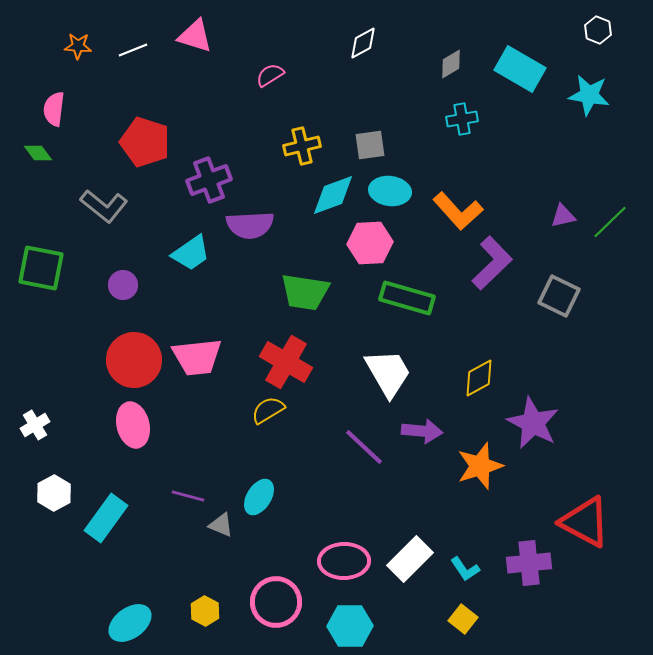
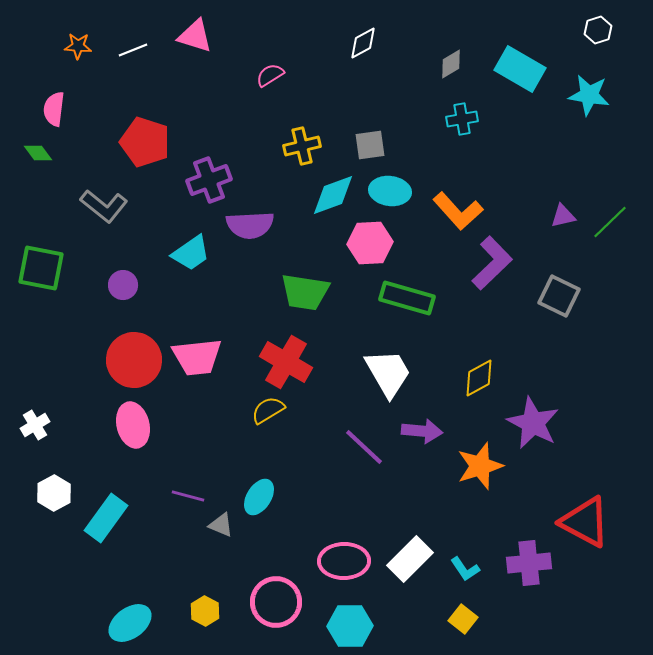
white hexagon at (598, 30): rotated 20 degrees clockwise
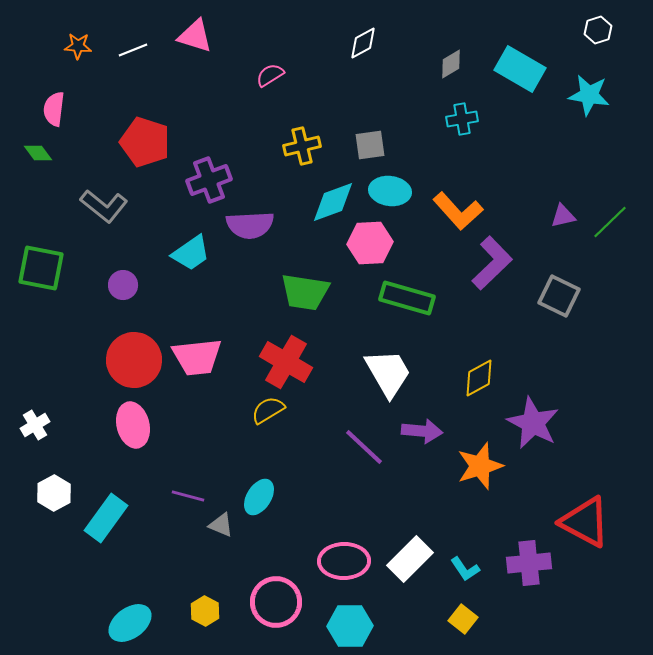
cyan diamond at (333, 195): moved 7 px down
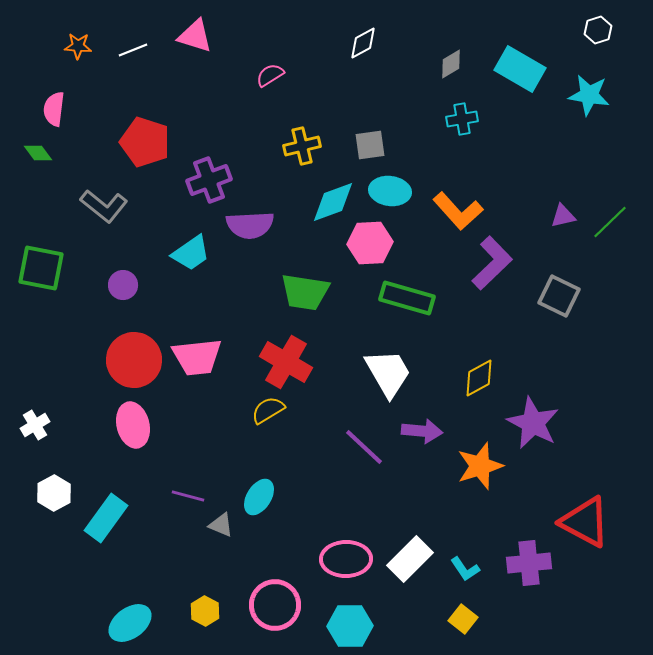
pink ellipse at (344, 561): moved 2 px right, 2 px up
pink circle at (276, 602): moved 1 px left, 3 px down
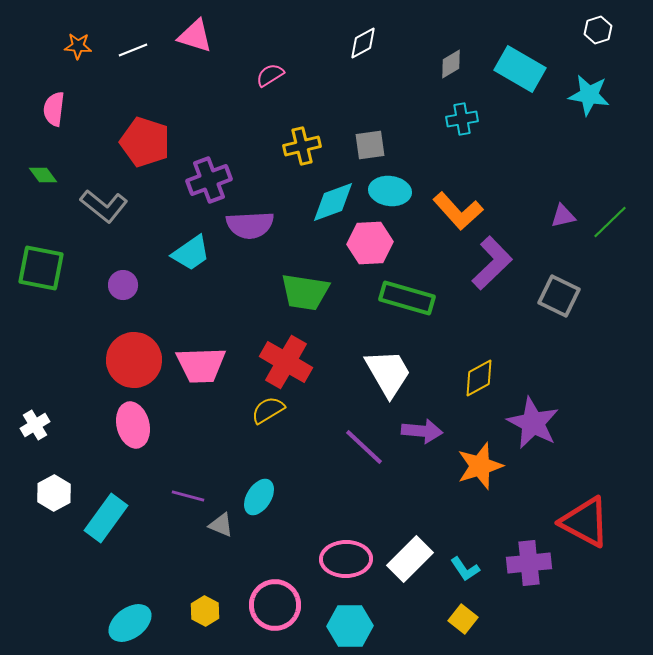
green diamond at (38, 153): moved 5 px right, 22 px down
pink trapezoid at (197, 357): moved 4 px right, 8 px down; rotated 4 degrees clockwise
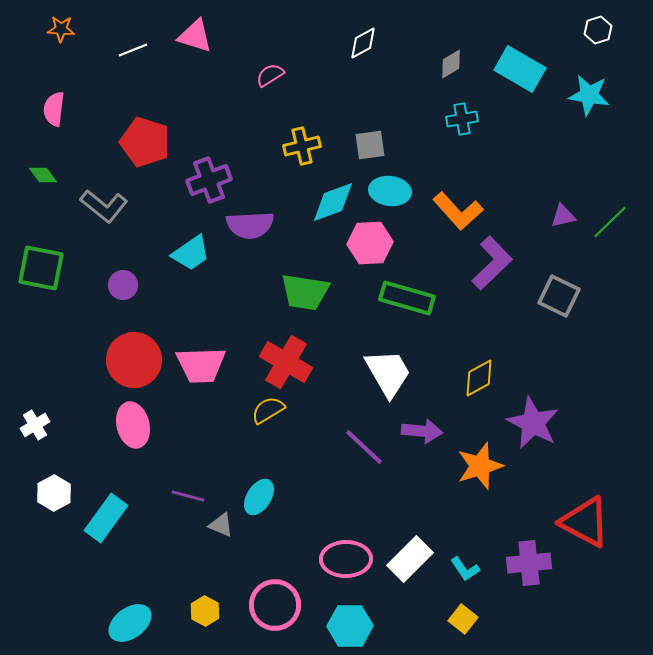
orange star at (78, 46): moved 17 px left, 17 px up
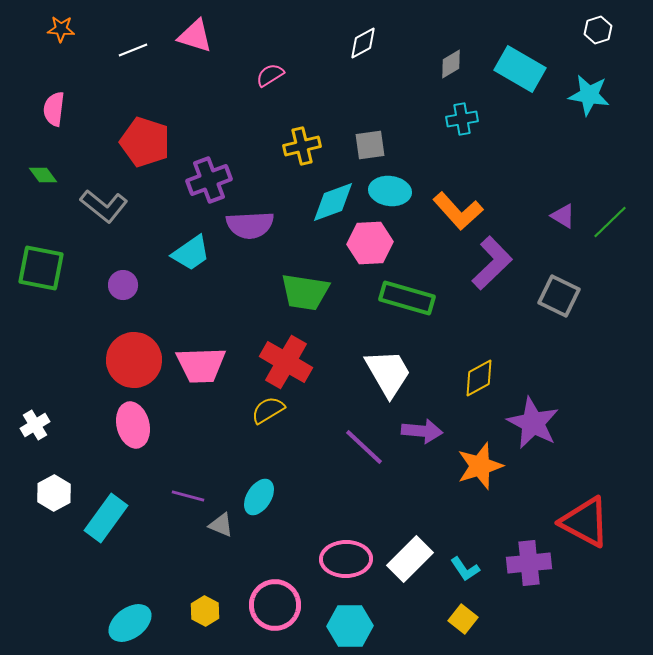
purple triangle at (563, 216): rotated 44 degrees clockwise
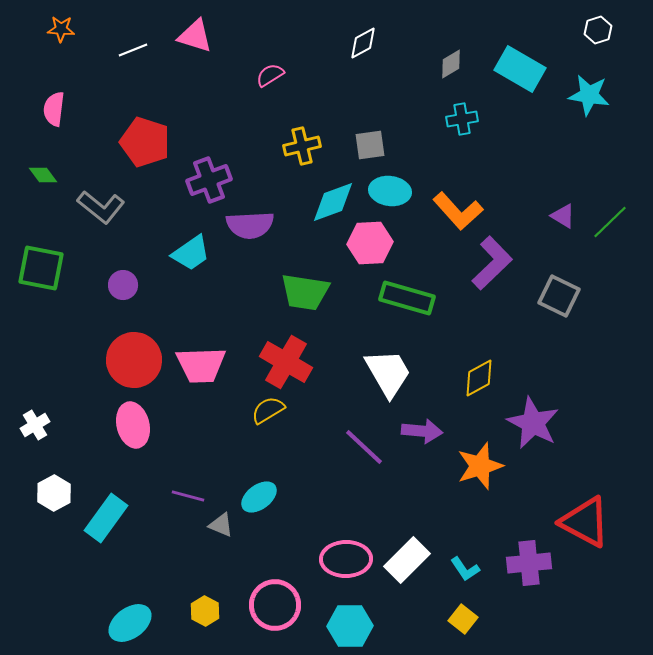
gray L-shape at (104, 206): moved 3 px left, 1 px down
cyan ellipse at (259, 497): rotated 21 degrees clockwise
white rectangle at (410, 559): moved 3 px left, 1 px down
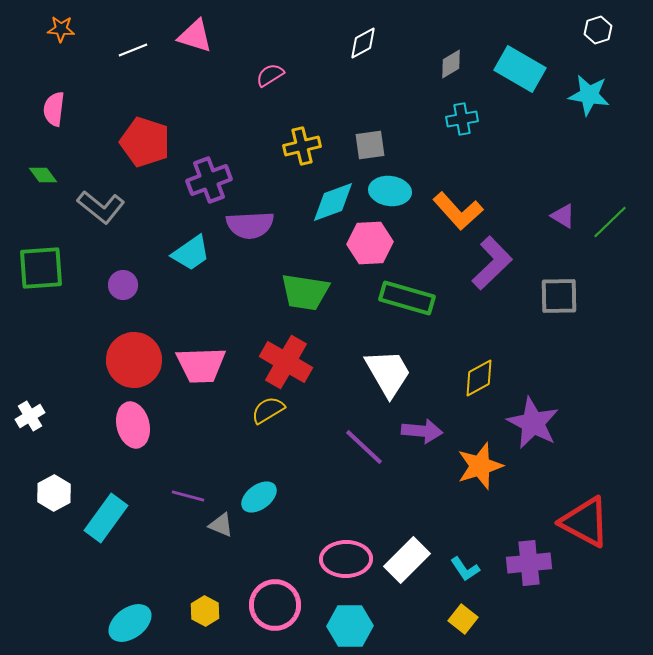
green square at (41, 268): rotated 15 degrees counterclockwise
gray square at (559, 296): rotated 27 degrees counterclockwise
white cross at (35, 425): moved 5 px left, 9 px up
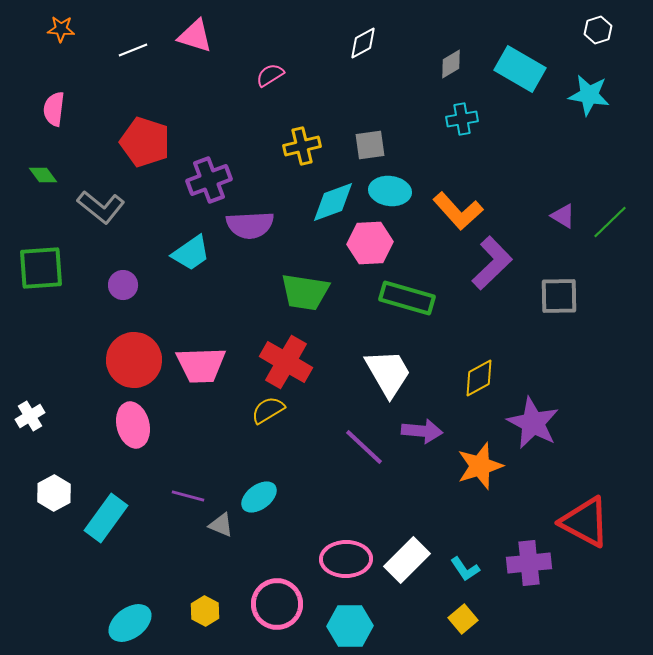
pink circle at (275, 605): moved 2 px right, 1 px up
yellow square at (463, 619): rotated 12 degrees clockwise
